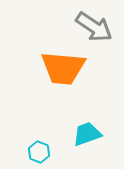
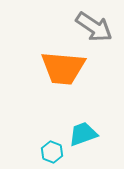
cyan trapezoid: moved 4 px left
cyan hexagon: moved 13 px right
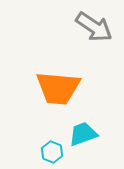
orange trapezoid: moved 5 px left, 20 px down
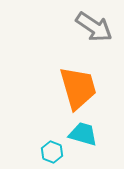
orange trapezoid: moved 20 px right; rotated 111 degrees counterclockwise
cyan trapezoid: rotated 36 degrees clockwise
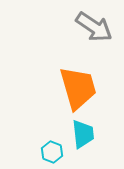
cyan trapezoid: rotated 68 degrees clockwise
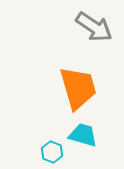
cyan trapezoid: moved 1 px down; rotated 68 degrees counterclockwise
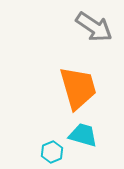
cyan hexagon: rotated 15 degrees clockwise
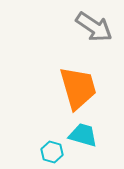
cyan hexagon: rotated 20 degrees counterclockwise
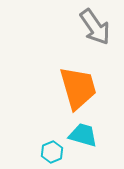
gray arrow: moved 1 px right; rotated 21 degrees clockwise
cyan hexagon: rotated 20 degrees clockwise
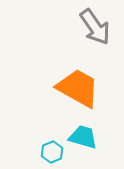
orange trapezoid: rotated 45 degrees counterclockwise
cyan trapezoid: moved 2 px down
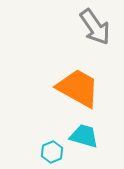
cyan trapezoid: moved 1 px right, 1 px up
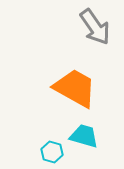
orange trapezoid: moved 3 px left
cyan hexagon: rotated 20 degrees counterclockwise
